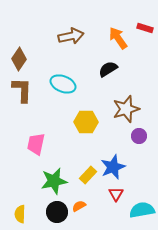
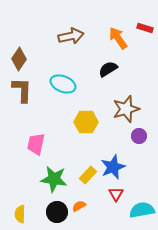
green star: moved 2 px up; rotated 20 degrees clockwise
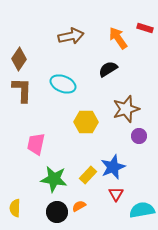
yellow semicircle: moved 5 px left, 6 px up
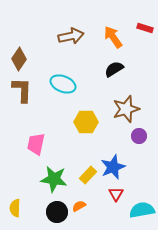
orange arrow: moved 5 px left, 1 px up
black semicircle: moved 6 px right
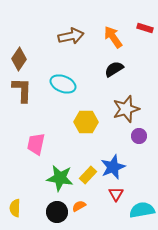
green star: moved 6 px right, 1 px up
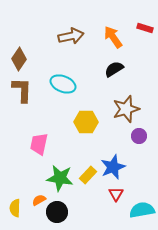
pink trapezoid: moved 3 px right
orange semicircle: moved 40 px left, 6 px up
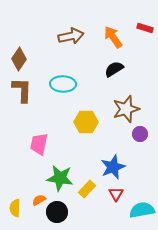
cyan ellipse: rotated 20 degrees counterclockwise
purple circle: moved 1 px right, 2 px up
yellow rectangle: moved 1 px left, 14 px down
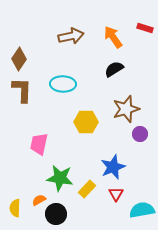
black circle: moved 1 px left, 2 px down
